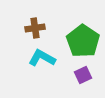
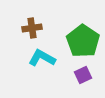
brown cross: moved 3 px left
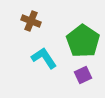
brown cross: moved 1 px left, 7 px up; rotated 30 degrees clockwise
cyan L-shape: moved 2 px right; rotated 28 degrees clockwise
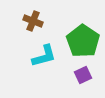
brown cross: moved 2 px right
cyan L-shape: moved 2 px up; rotated 108 degrees clockwise
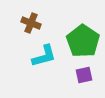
brown cross: moved 2 px left, 2 px down
purple square: moved 1 px right; rotated 12 degrees clockwise
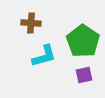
brown cross: rotated 18 degrees counterclockwise
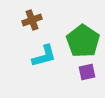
brown cross: moved 1 px right, 3 px up; rotated 24 degrees counterclockwise
purple square: moved 3 px right, 3 px up
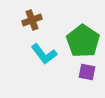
cyan L-shape: moved 2 px up; rotated 68 degrees clockwise
purple square: rotated 24 degrees clockwise
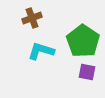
brown cross: moved 2 px up
cyan L-shape: moved 3 px left, 3 px up; rotated 144 degrees clockwise
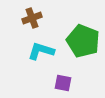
green pentagon: rotated 12 degrees counterclockwise
purple square: moved 24 px left, 11 px down
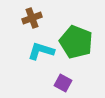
green pentagon: moved 7 px left, 1 px down
purple square: rotated 18 degrees clockwise
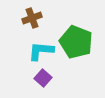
cyan L-shape: rotated 12 degrees counterclockwise
purple square: moved 20 px left, 5 px up; rotated 12 degrees clockwise
